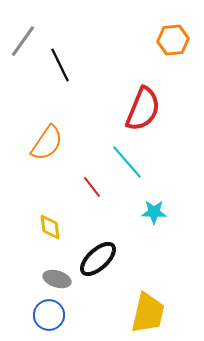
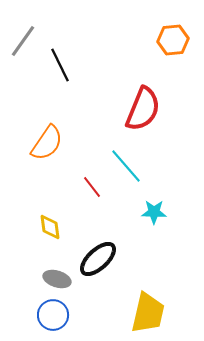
cyan line: moved 1 px left, 4 px down
blue circle: moved 4 px right
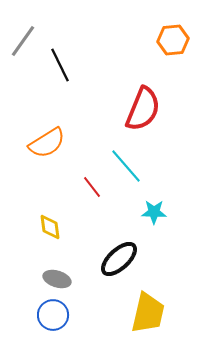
orange semicircle: rotated 24 degrees clockwise
black ellipse: moved 21 px right
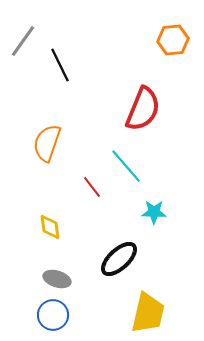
orange semicircle: rotated 141 degrees clockwise
